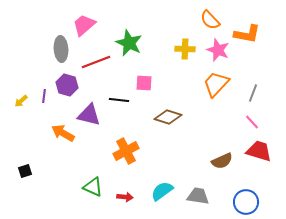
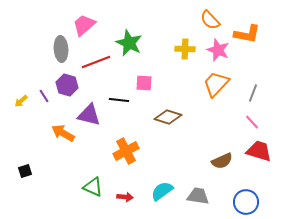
purple line: rotated 40 degrees counterclockwise
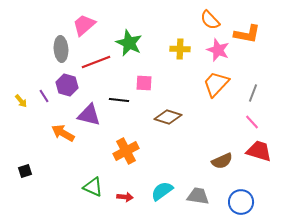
yellow cross: moved 5 px left
yellow arrow: rotated 88 degrees counterclockwise
blue circle: moved 5 px left
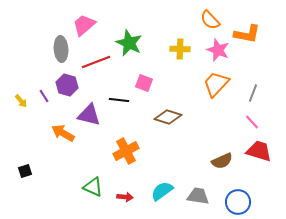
pink square: rotated 18 degrees clockwise
blue circle: moved 3 px left
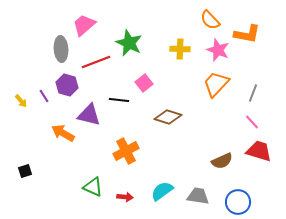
pink square: rotated 30 degrees clockwise
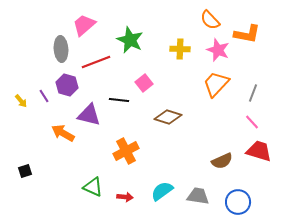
green star: moved 1 px right, 3 px up
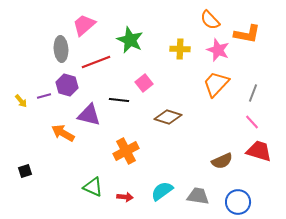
purple line: rotated 72 degrees counterclockwise
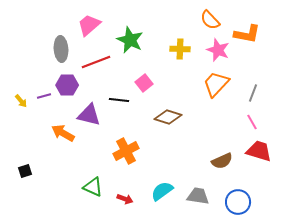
pink trapezoid: moved 5 px right
purple hexagon: rotated 15 degrees counterclockwise
pink line: rotated 14 degrees clockwise
red arrow: moved 2 px down; rotated 14 degrees clockwise
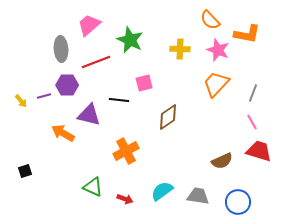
pink square: rotated 24 degrees clockwise
brown diamond: rotated 52 degrees counterclockwise
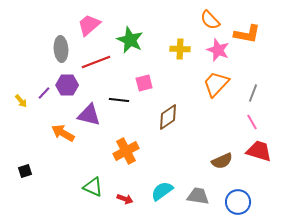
purple line: moved 3 px up; rotated 32 degrees counterclockwise
